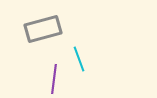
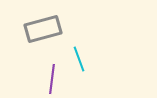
purple line: moved 2 px left
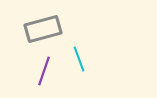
purple line: moved 8 px left, 8 px up; rotated 12 degrees clockwise
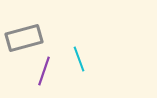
gray rectangle: moved 19 px left, 9 px down
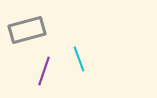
gray rectangle: moved 3 px right, 8 px up
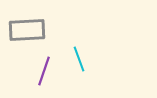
gray rectangle: rotated 12 degrees clockwise
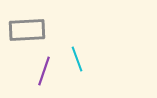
cyan line: moved 2 px left
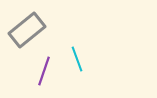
gray rectangle: rotated 36 degrees counterclockwise
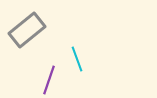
purple line: moved 5 px right, 9 px down
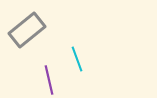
purple line: rotated 32 degrees counterclockwise
